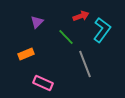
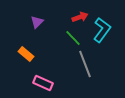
red arrow: moved 1 px left, 1 px down
green line: moved 7 px right, 1 px down
orange rectangle: rotated 63 degrees clockwise
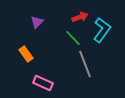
orange rectangle: rotated 14 degrees clockwise
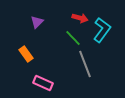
red arrow: moved 1 px down; rotated 35 degrees clockwise
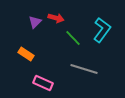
red arrow: moved 24 px left
purple triangle: moved 2 px left
orange rectangle: rotated 21 degrees counterclockwise
gray line: moved 1 px left, 5 px down; rotated 52 degrees counterclockwise
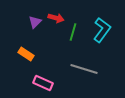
green line: moved 6 px up; rotated 60 degrees clockwise
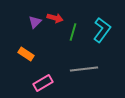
red arrow: moved 1 px left
gray line: rotated 24 degrees counterclockwise
pink rectangle: rotated 54 degrees counterclockwise
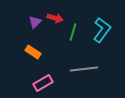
orange rectangle: moved 7 px right, 2 px up
